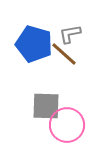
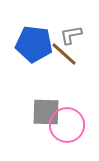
gray L-shape: moved 1 px right, 1 px down
blue pentagon: rotated 9 degrees counterclockwise
gray square: moved 6 px down
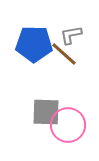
blue pentagon: rotated 6 degrees counterclockwise
pink circle: moved 1 px right
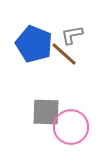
gray L-shape: moved 1 px right
blue pentagon: rotated 21 degrees clockwise
pink circle: moved 3 px right, 2 px down
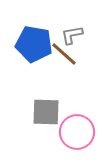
blue pentagon: rotated 12 degrees counterclockwise
pink circle: moved 6 px right, 5 px down
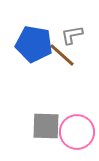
brown line: moved 2 px left, 1 px down
gray square: moved 14 px down
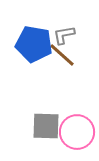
gray L-shape: moved 8 px left
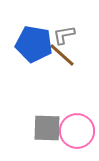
gray square: moved 1 px right, 2 px down
pink circle: moved 1 px up
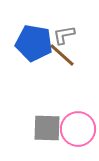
blue pentagon: moved 1 px up
pink circle: moved 1 px right, 2 px up
